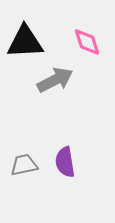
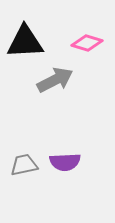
pink diamond: moved 1 px down; rotated 56 degrees counterclockwise
purple semicircle: rotated 84 degrees counterclockwise
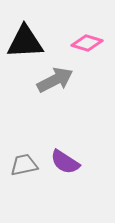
purple semicircle: rotated 36 degrees clockwise
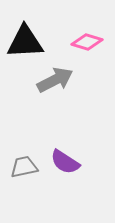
pink diamond: moved 1 px up
gray trapezoid: moved 2 px down
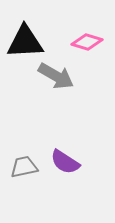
gray arrow: moved 1 px right, 4 px up; rotated 57 degrees clockwise
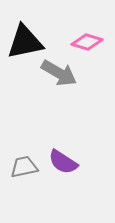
black triangle: rotated 9 degrees counterclockwise
gray arrow: moved 3 px right, 3 px up
purple semicircle: moved 2 px left
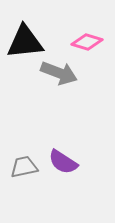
black triangle: rotated 6 degrees clockwise
gray arrow: rotated 9 degrees counterclockwise
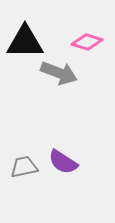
black triangle: rotated 6 degrees clockwise
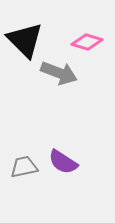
black triangle: moved 2 px up; rotated 45 degrees clockwise
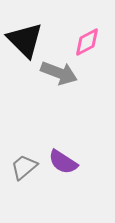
pink diamond: rotated 44 degrees counterclockwise
gray trapezoid: rotated 28 degrees counterclockwise
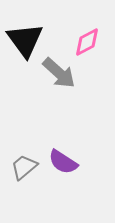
black triangle: rotated 9 degrees clockwise
gray arrow: rotated 21 degrees clockwise
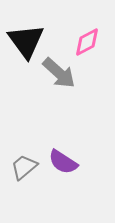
black triangle: moved 1 px right, 1 px down
